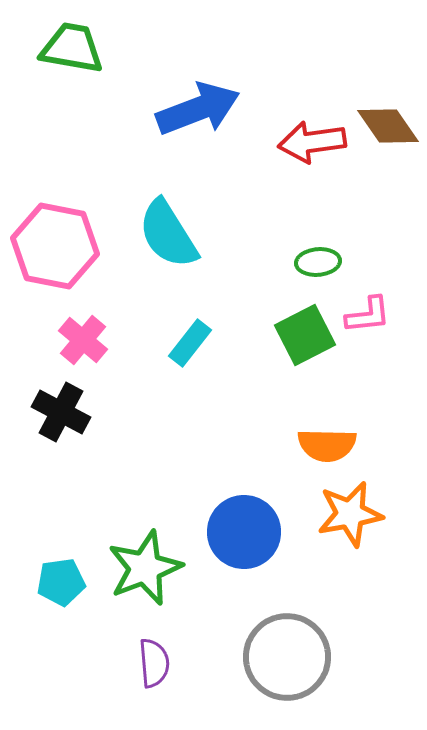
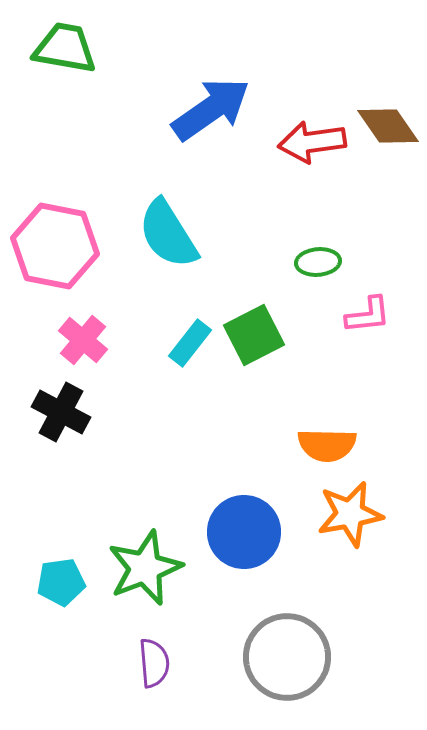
green trapezoid: moved 7 px left
blue arrow: moved 13 px right; rotated 14 degrees counterclockwise
green square: moved 51 px left
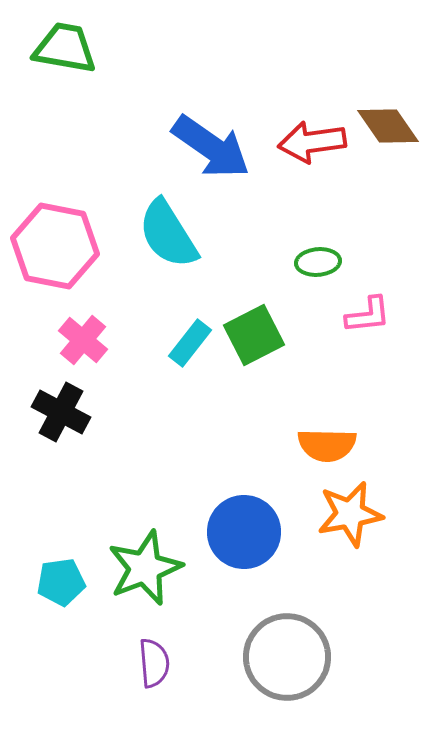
blue arrow: moved 38 px down; rotated 70 degrees clockwise
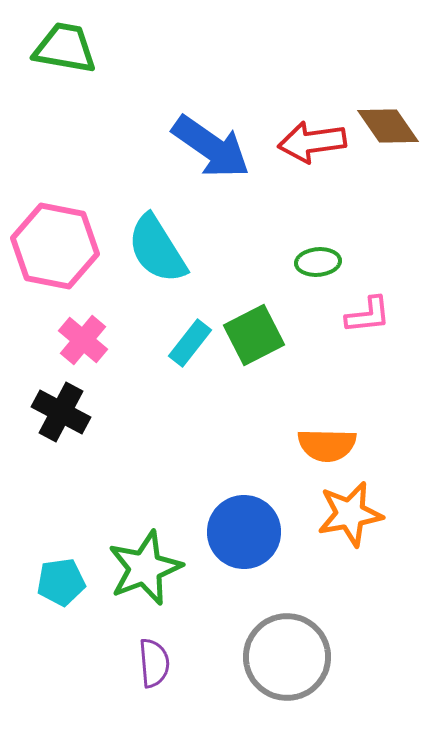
cyan semicircle: moved 11 px left, 15 px down
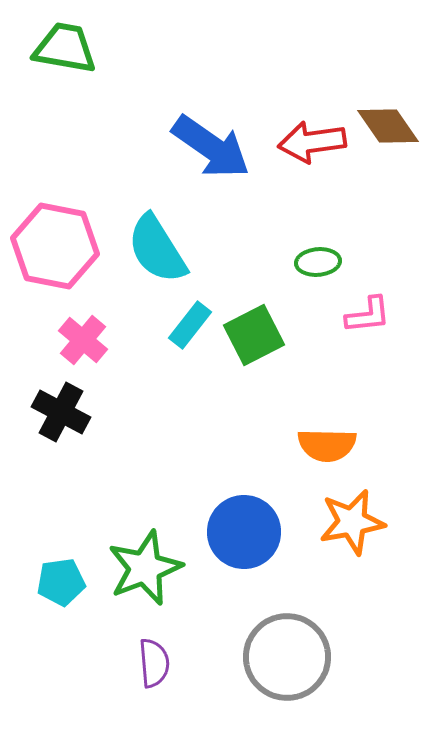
cyan rectangle: moved 18 px up
orange star: moved 2 px right, 8 px down
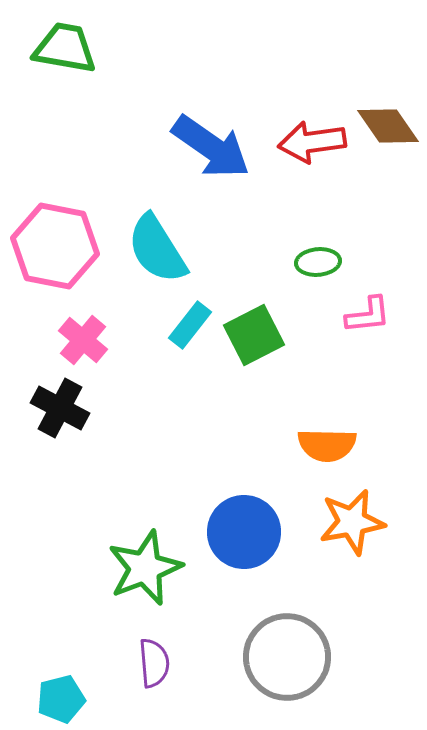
black cross: moved 1 px left, 4 px up
cyan pentagon: moved 117 px down; rotated 6 degrees counterclockwise
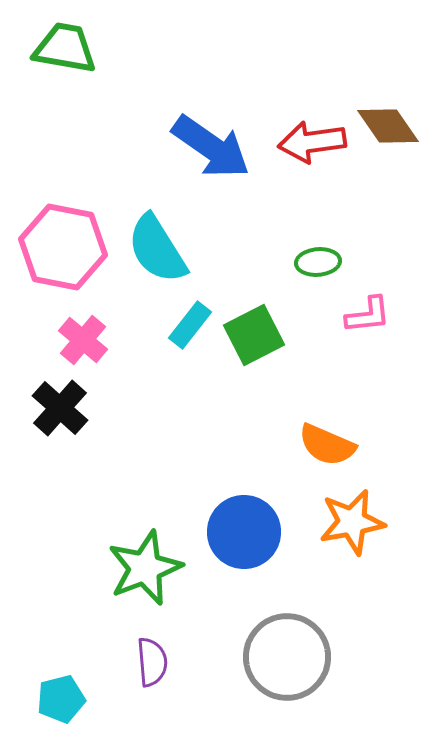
pink hexagon: moved 8 px right, 1 px down
black cross: rotated 14 degrees clockwise
orange semicircle: rotated 22 degrees clockwise
purple semicircle: moved 2 px left, 1 px up
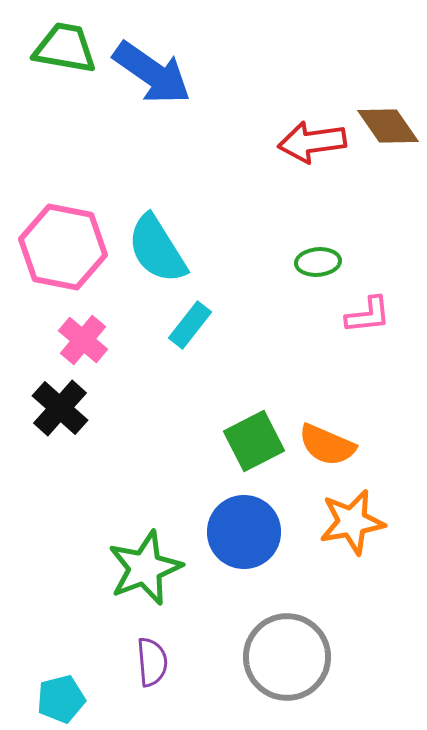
blue arrow: moved 59 px left, 74 px up
green square: moved 106 px down
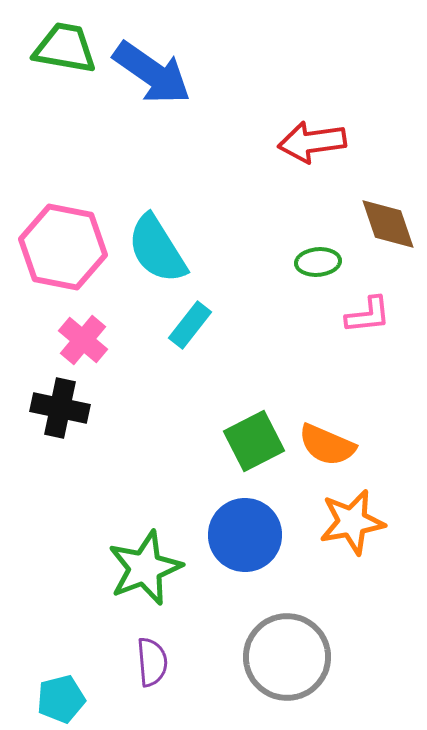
brown diamond: moved 98 px down; rotated 16 degrees clockwise
black cross: rotated 30 degrees counterclockwise
blue circle: moved 1 px right, 3 px down
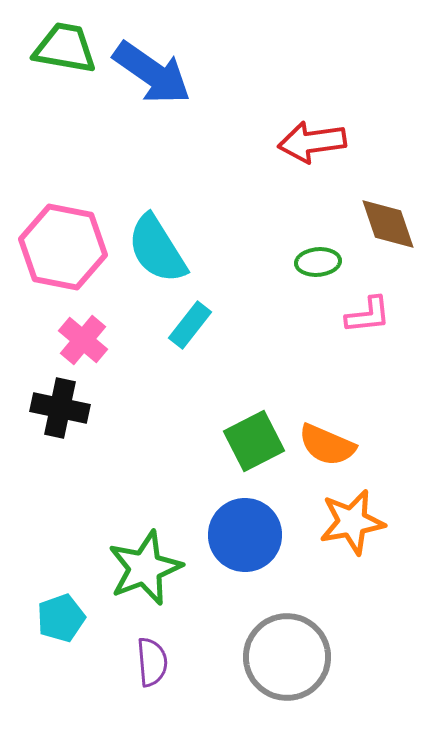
cyan pentagon: moved 81 px up; rotated 6 degrees counterclockwise
